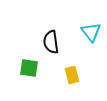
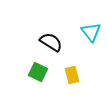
black semicircle: rotated 130 degrees clockwise
green square: moved 9 px right, 4 px down; rotated 18 degrees clockwise
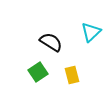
cyan triangle: rotated 25 degrees clockwise
green square: rotated 30 degrees clockwise
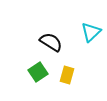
yellow rectangle: moved 5 px left; rotated 30 degrees clockwise
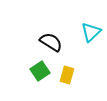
green square: moved 2 px right, 1 px up
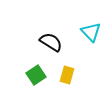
cyan triangle: rotated 30 degrees counterclockwise
green square: moved 4 px left, 4 px down
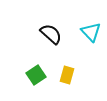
black semicircle: moved 8 px up; rotated 10 degrees clockwise
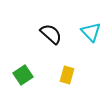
green square: moved 13 px left
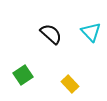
yellow rectangle: moved 3 px right, 9 px down; rotated 60 degrees counterclockwise
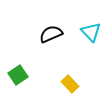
black semicircle: rotated 65 degrees counterclockwise
green square: moved 5 px left
